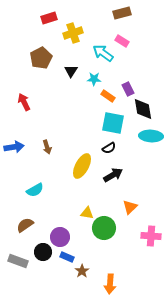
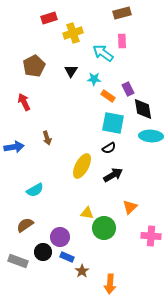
pink rectangle: rotated 56 degrees clockwise
brown pentagon: moved 7 px left, 8 px down
brown arrow: moved 9 px up
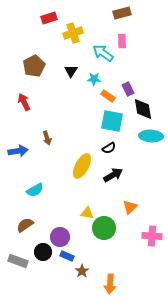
cyan square: moved 1 px left, 2 px up
blue arrow: moved 4 px right, 4 px down
pink cross: moved 1 px right
blue rectangle: moved 1 px up
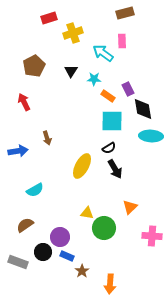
brown rectangle: moved 3 px right
cyan square: rotated 10 degrees counterclockwise
black arrow: moved 2 px right, 6 px up; rotated 90 degrees clockwise
gray rectangle: moved 1 px down
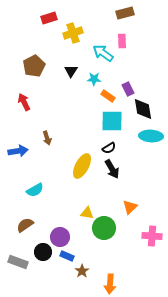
black arrow: moved 3 px left
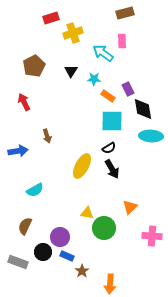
red rectangle: moved 2 px right
brown arrow: moved 2 px up
brown semicircle: moved 1 px down; rotated 30 degrees counterclockwise
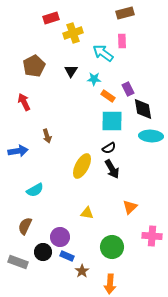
green circle: moved 8 px right, 19 px down
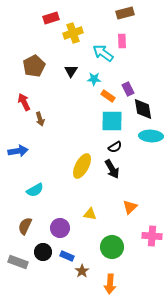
brown arrow: moved 7 px left, 17 px up
black semicircle: moved 6 px right, 1 px up
yellow triangle: moved 3 px right, 1 px down
purple circle: moved 9 px up
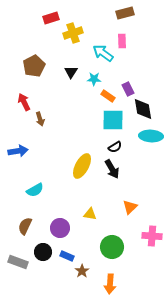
black triangle: moved 1 px down
cyan square: moved 1 px right, 1 px up
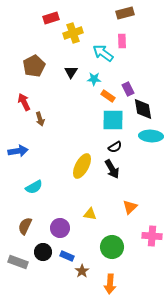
cyan semicircle: moved 1 px left, 3 px up
